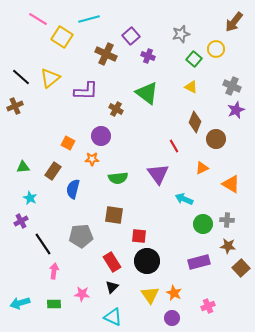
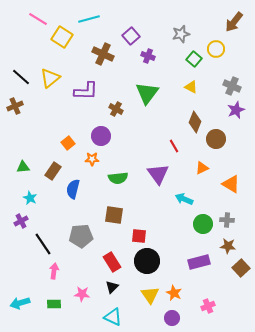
brown cross at (106, 54): moved 3 px left
green triangle at (147, 93): rotated 30 degrees clockwise
orange square at (68, 143): rotated 24 degrees clockwise
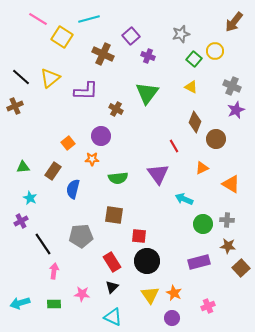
yellow circle at (216, 49): moved 1 px left, 2 px down
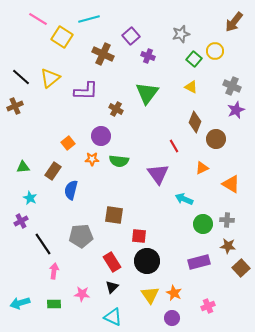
green semicircle at (118, 178): moved 1 px right, 17 px up; rotated 12 degrees clockwise
blue semicircle at (73, 189): moved 2 px left, 1 px down
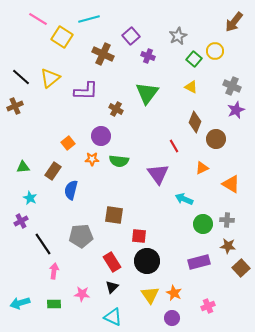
gray star at (181, 34): moved 3 px left, 2 px down; rotated 12 degrees counterclockwise
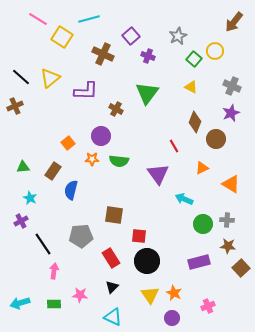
purple star at (236, 110): moved 5 px left, 3 px down
red rectangle at (112, 262): moved 1 px left, 4 px up
pink star at (82, 294): moved 2 px left, 1 px down
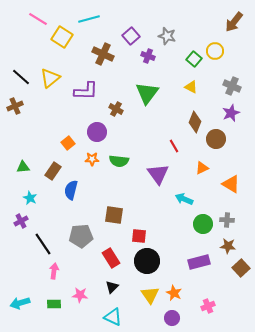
gray star at (178, 36): moved 11 px left; rotated 30 degrees counterclockwise
purple circle at (101, 136): moved 4 px left, 4 px up
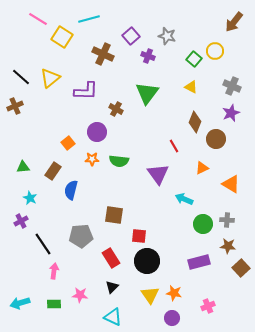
orange star at (174, 293): rotated 14 degrees counterclockwise
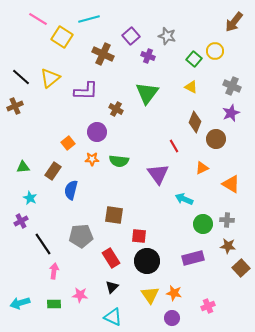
purple rectangle at (199, 262): moved 6 px left, 4 px up
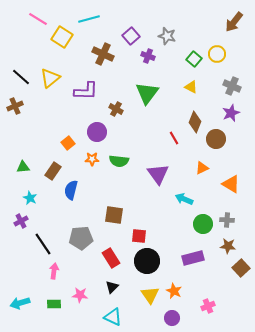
yellow circle at (215, 51): moved 2 px right, 3 px down
red line at (174, 146): moved 8 px up
gray pentagon at (81, 236): moved 2 px down
orange star at (174, 293): moved 2 px up; rotated 14 degrees clockwise
